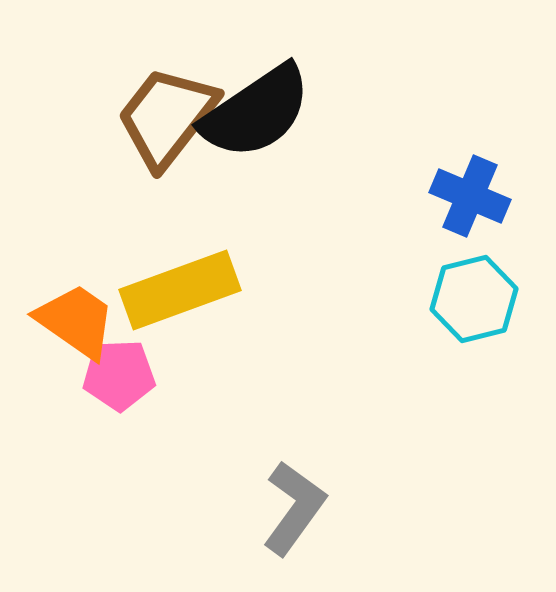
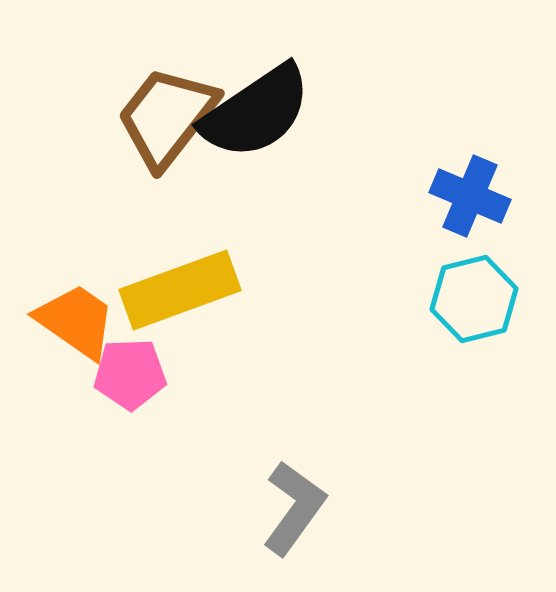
pink pentagon: moved 11 px right, 1 px up
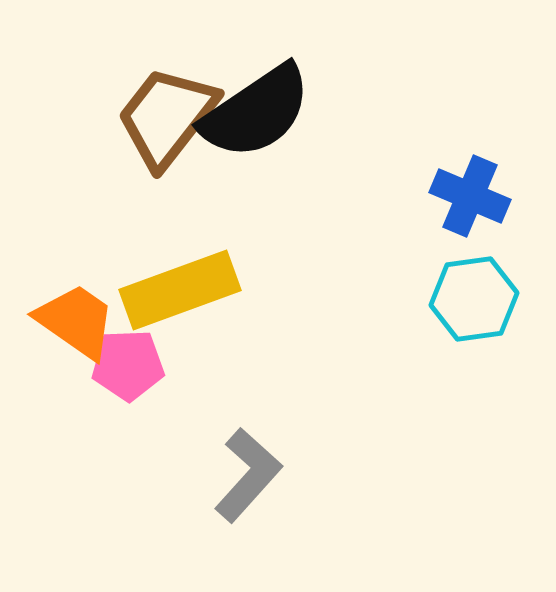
cyan hexagon: rotated 6 degrees clockwise
pink pentagon: moved 2 px left, 9 px up
gray L-shape: moved 46 px left, 33 px up; rotated 6 degrees clockwise
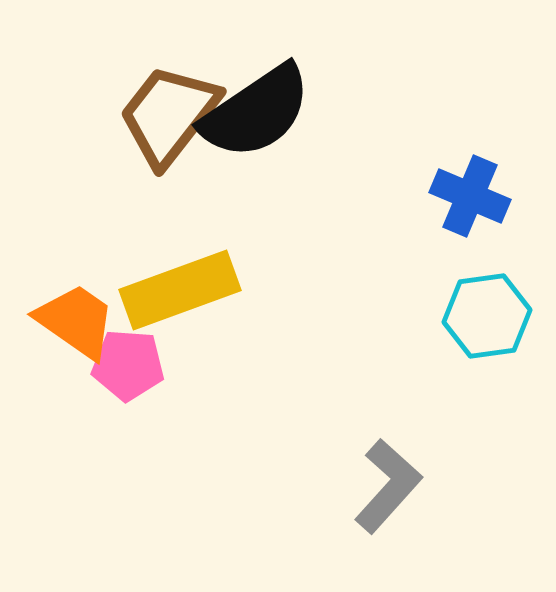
brown trapezoid: moved 2 px right, 2 px up
cyan hexagon: moved 13 px right, 17 px down
pink pentagon: rotated 6 degrees clockwise
gray L-shape: moved 140 px right, 11 px down
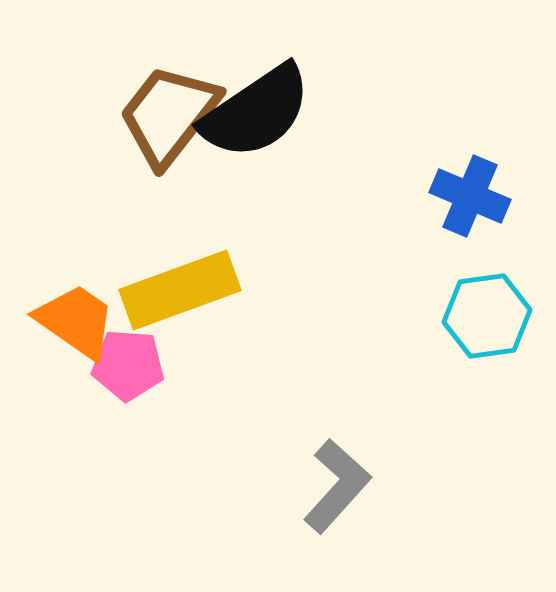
gray L-shape: moved 51 px left
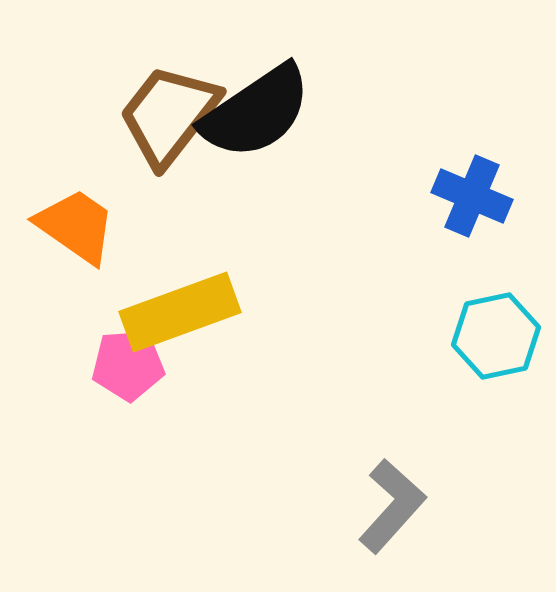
blue cross: moved 2 px right
yellow rectangle: moved 22 px down
cyan hexagon: moved 9 px right, 20 px down; rotated 4 degrees counterclockwise
orange trapezoid: moved 95 px up
pink pentagon: rotated 8 degrees counterclockwise
gray L-shape: moved 55 px right, 20 px down
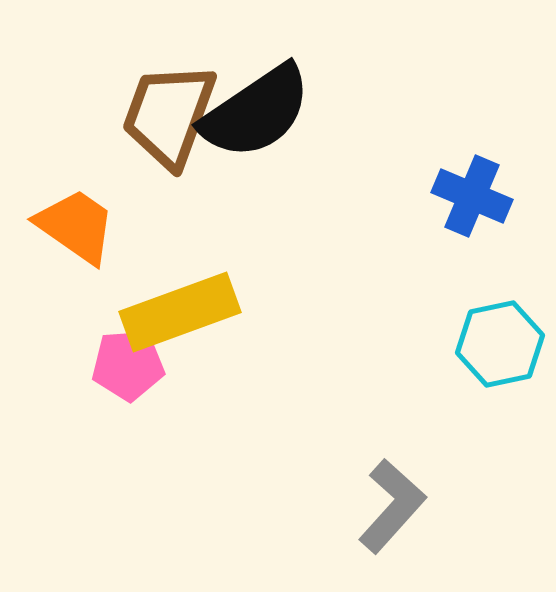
brown trapezoid: rotated 18 degrees counterclockwise
cyan hexagon: moved 4 px right, 8 px down
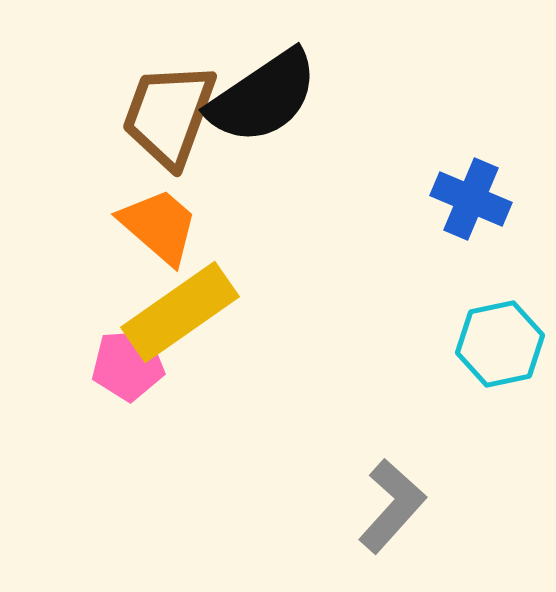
black semicircle: moved 7 px right, 15 px up
blue cross: moved 1 px left, 3 px down
orange trapezoid: moved 83 px right; rotated 6 degrees clockwise
yellow rectangle: rotated 15 degrees counterclockwise
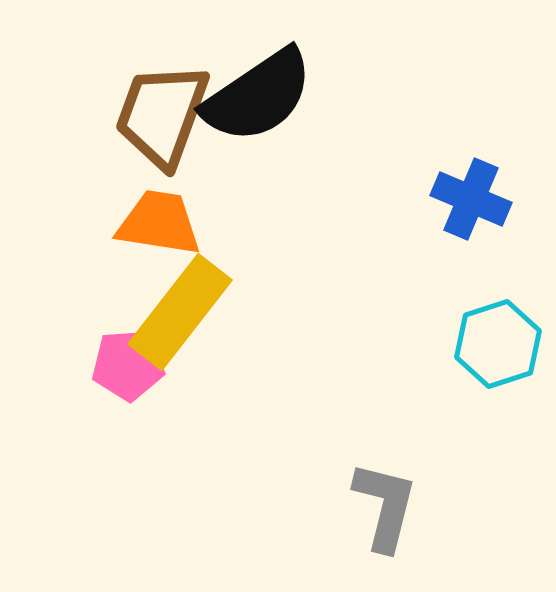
black semicircle: moved 5 px left, 1 px up
brown trapezoid: moved 7 px left
orange trapezoid: moved 3 px up; rotated 32 degrees counterclockwise
yellow rectangle: rotated 17 degrees counterclockwise
cyan hexagon: moved 2 px left; rotated 6 degrees counterclockwise
gray L-shape: moved 7 px left; rotated 28 degrees counterclockwise
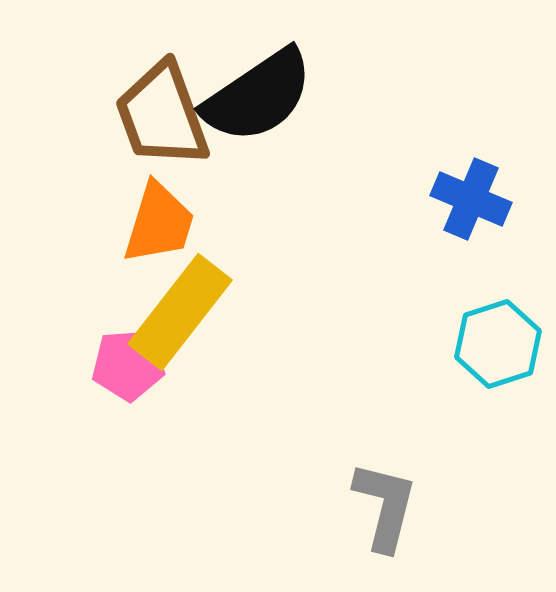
brown trapezoid: rotated 40 degrees counterclockwise
orange trapezoid: rotated 98 degrees clockwise
